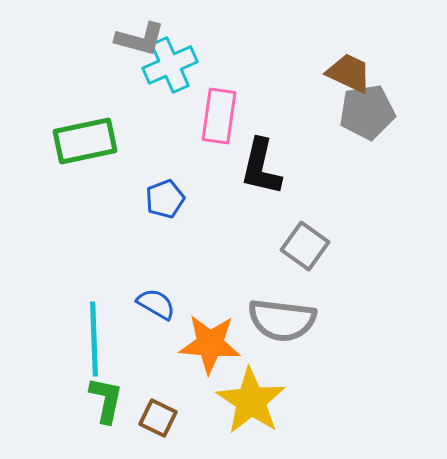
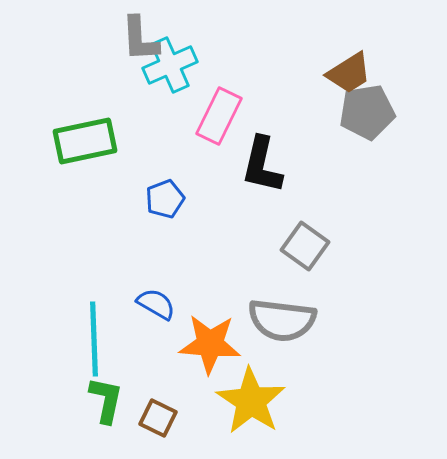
gray L-shape: rotated 72 degrees clockwise
brown trapezoid: rotated 123 degrees clockwise
pink rectangle: rotated 18 degrees clockwise
black L-shape: moved 1 px right, 2 px up
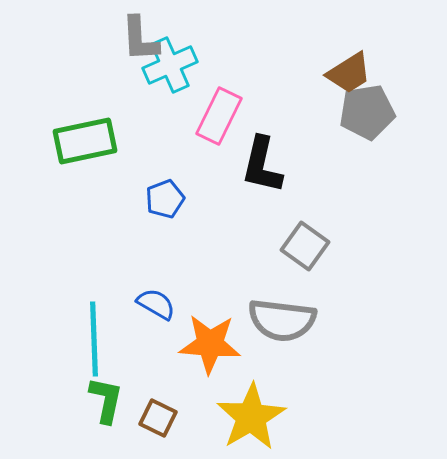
yellow star: moved 16 px down; rotated 8 degrees clockwise
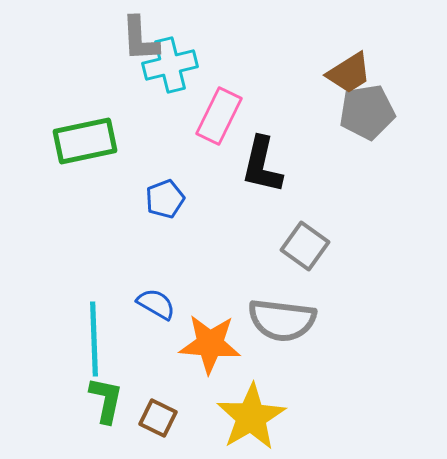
cyan cross: rotated 10 degrees clockwise
